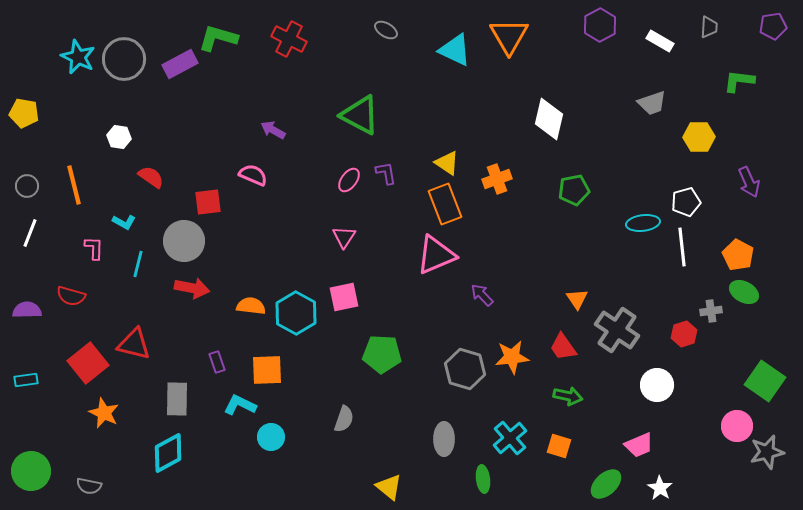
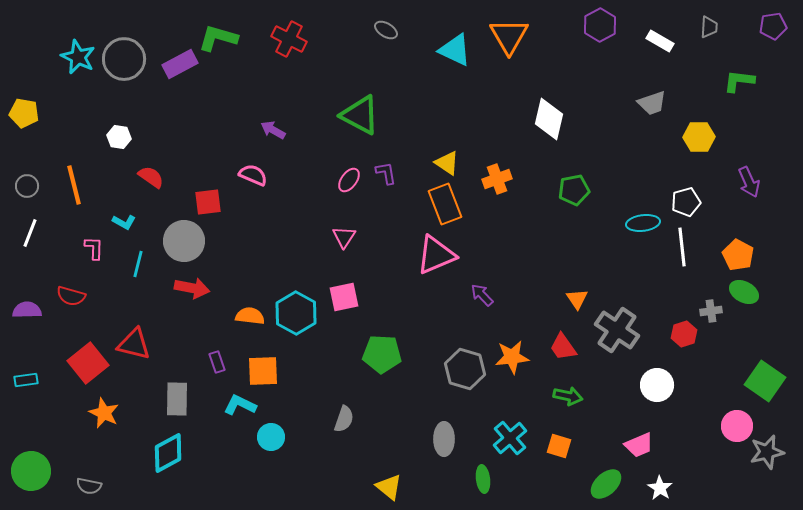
orange semicircle at (251, 306): moved 1 px left, 10 px down
orange square at (267, 370): moved 4 px left, 1 px down
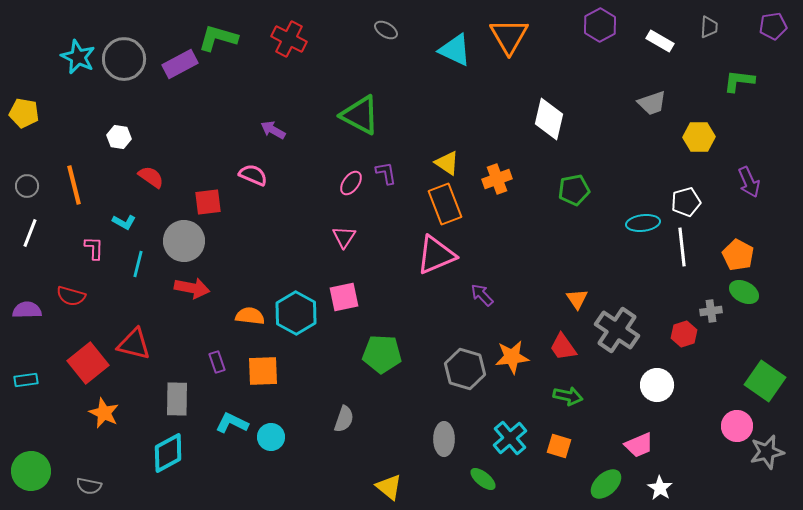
pink ellipse at (349, 180): moved 2 px right, 3 px down
cyan L-shape at (240, 405): moved 8 px left, 18 px down
green ellipse at (483, 479): rotated 44 degrees counterclockwise
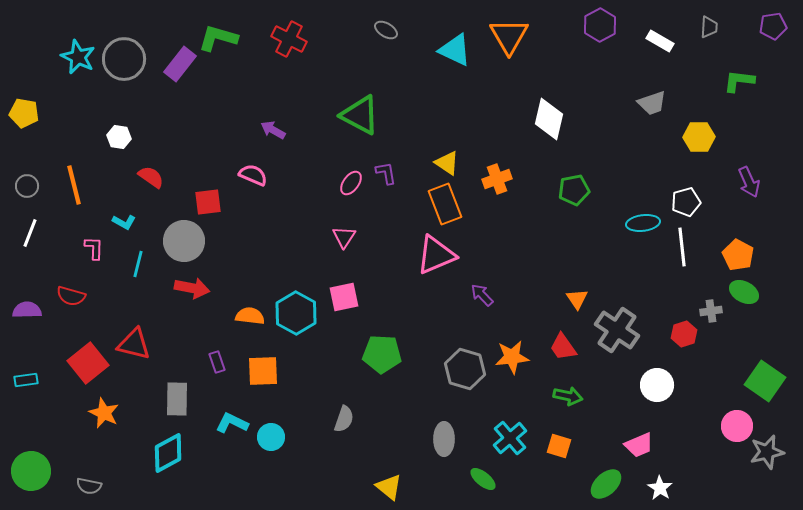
purple rectangle at (180, 64): rotated 24 degrees counterclockwise
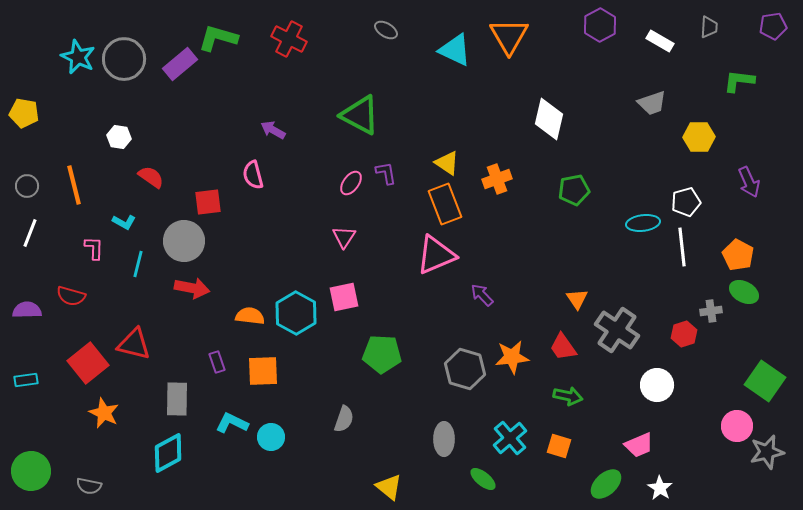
purple rectangle at (180, 64): rotated 12 degrees clockwise
pink semicircle at (253, 175): rotated 128 degrees counterclockwise
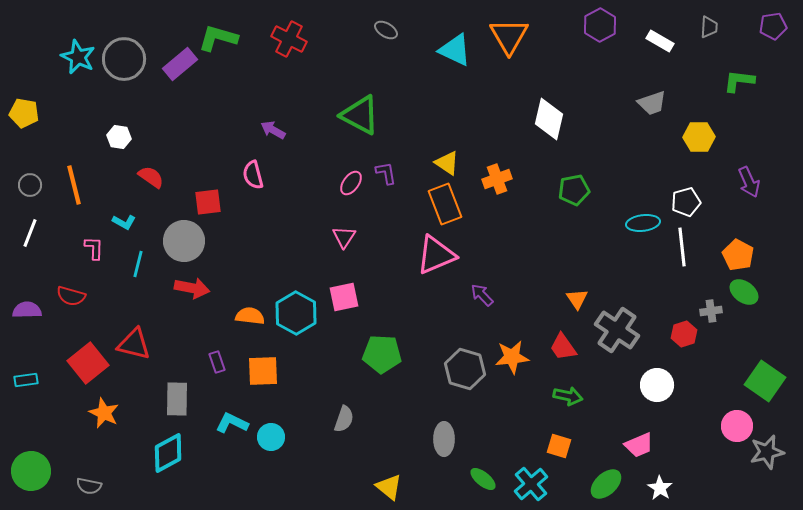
gray circle at (27, 186): moved 3 px right, 1 px up
green ellipse at (744, 292): rotated 8 degrees clockwise
cyan cross at (510, 438): moved 21 px right, 46 px down
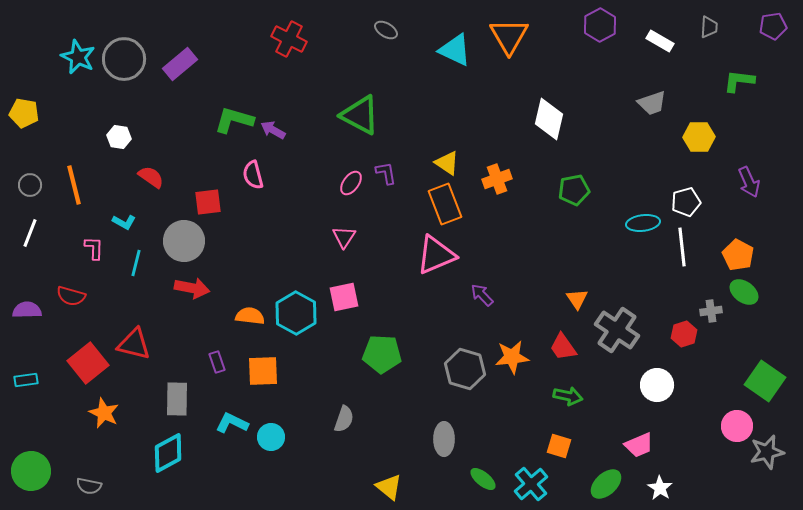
green L-shape at (218, 38): moved 16 px right, 82 px down
cyan line at (138, 264): moved 2 px left, 1 px up
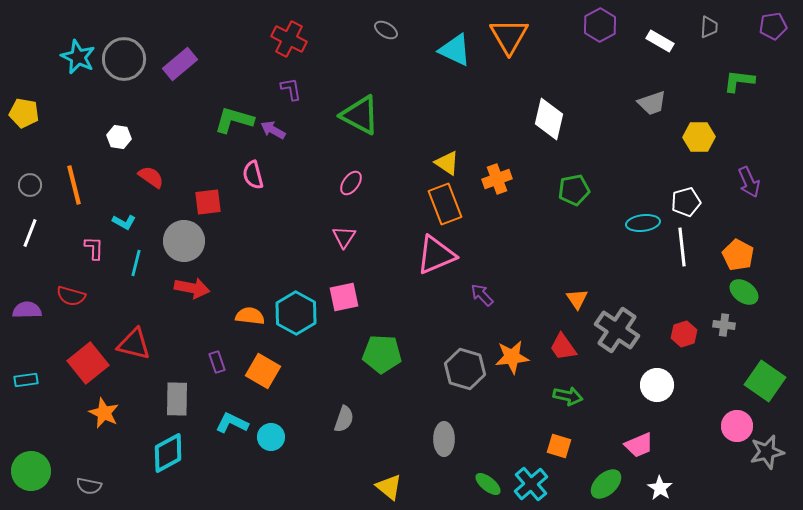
purple L-shape at (386, 173): moved 95 px left, 84 px up
gray cross at (711, 311): moved 13 px right, 14 px down; rotated 15 degrees clockwise
orange square at (263, 371): rotated 32 degrees clockwise
green ellipse at (483, 479): moved 5 px right, 5 px down
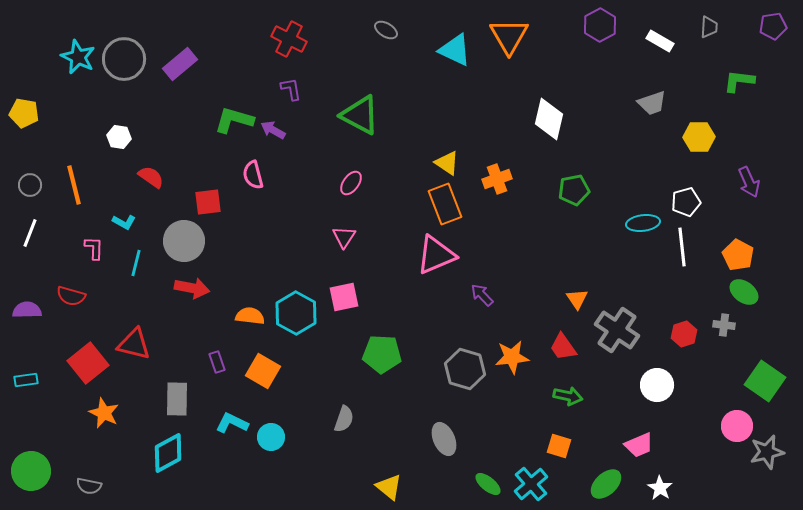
gray ellipse at (444, 439): rotated 24 degrees counterclockwise
